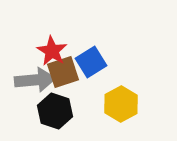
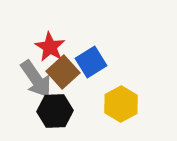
red star: moved 2 px left, 4 px up
brown square: rotated 24 degrees counterclockwise
gray arrow: moved 1 px right, 1 px up; rotated 60 degrees clockwise
black hexagon: rotated 20 degrees counterclockwise
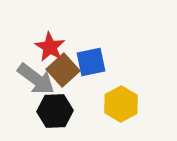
blue square: rotated 20 degrees clockwise
brown square: moved 2 px up
gray arrow: rotated 18 degrees counterclockwise
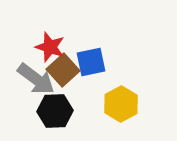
red star: rotated 12 degrees counterclockwise
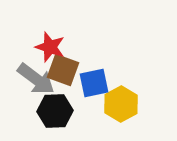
blue square: moved 3 px right, 21 px down
brown square: rotated 28 degrees counterclockwise
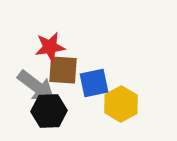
red star: rotated 28 degrees counterclockwise
brown square: rotated 16 degrees counterclockwise
gray arrow: moved 7 px down
black hexagon: moved 6 px left
